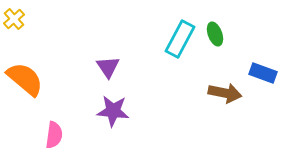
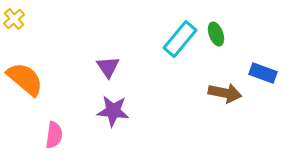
green ellipse: moved 1 px right
cyan rectangle: rotated 12 degrees clockwise
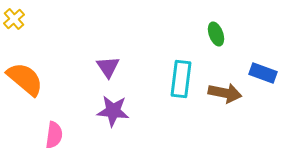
cyan rectangle: moved 1 px right, 40 px down; rotated 33 degrees counterclockwise
